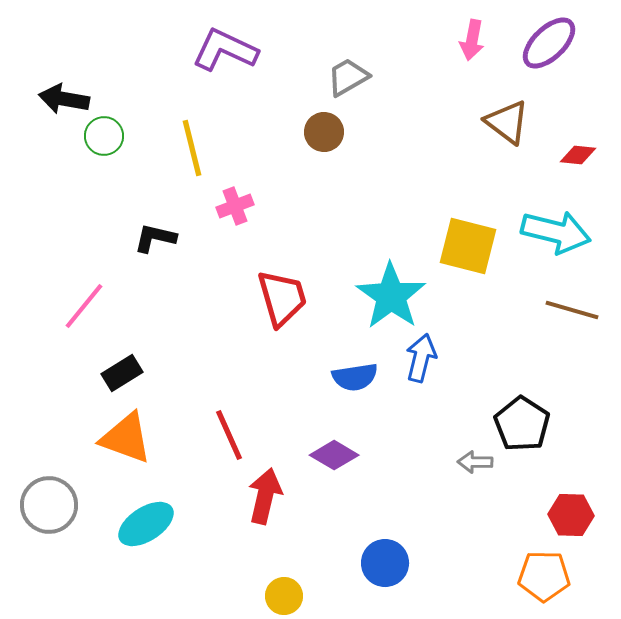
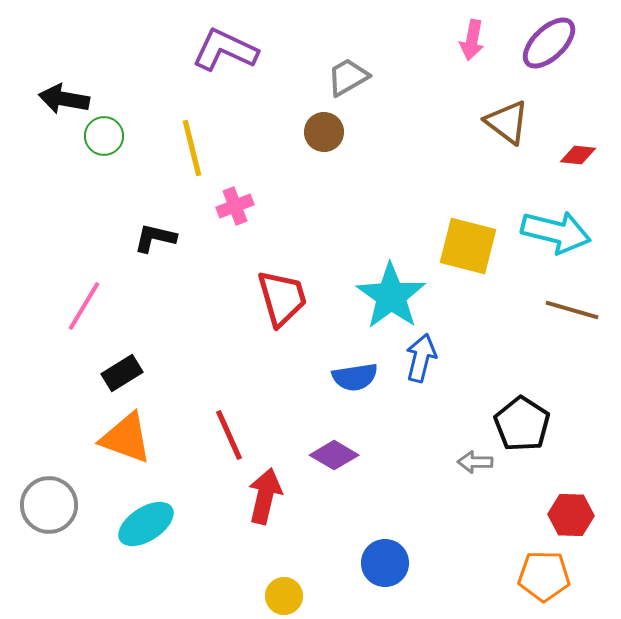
pink line: rotated 8 degrees counterclockwise
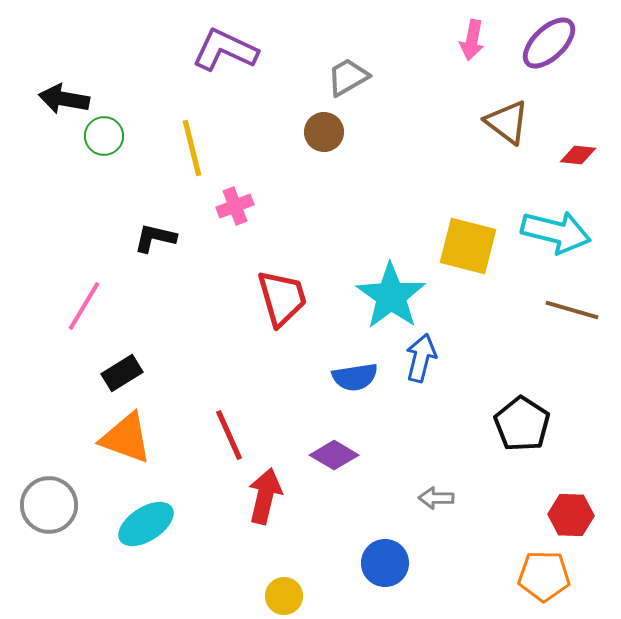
gray arrow: moved 39 px left, 36 px down
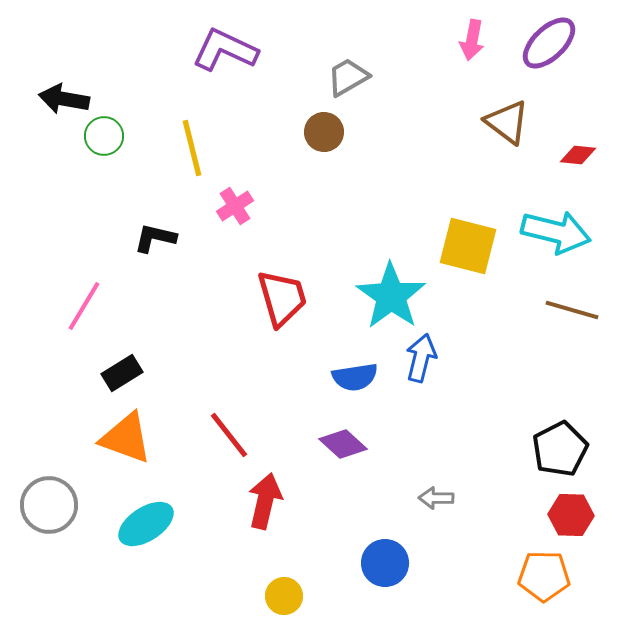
pink cross: rotated 12 degrees counterclockwise
black pentagon: moved 38 px right, 25 px down; rotated 12 degrees clockwise
red line: rotated 14 degrees counterclockwise
purple diamond: moved 9 px right, 11 px up; rotated 12 degrees clockwise
red arrow: moved 5 px down
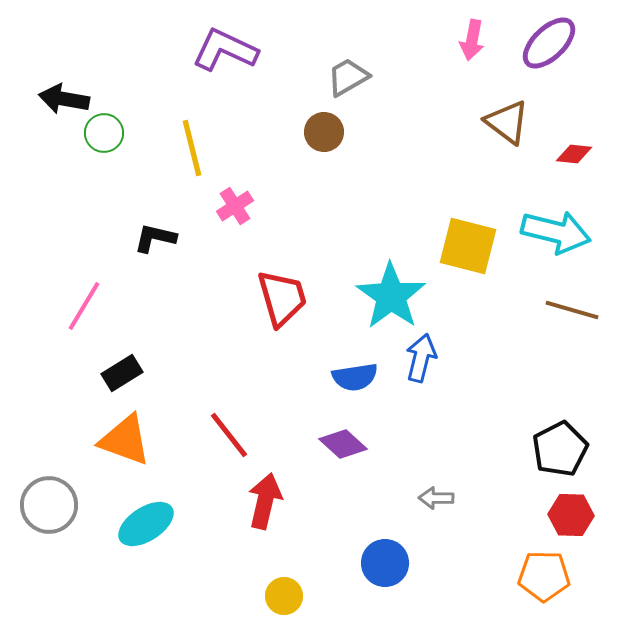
green circle: moved 3 px up
red diamond: moved 4 px left, 1 px up
orange triangle: moved 1 px left, 2 px down
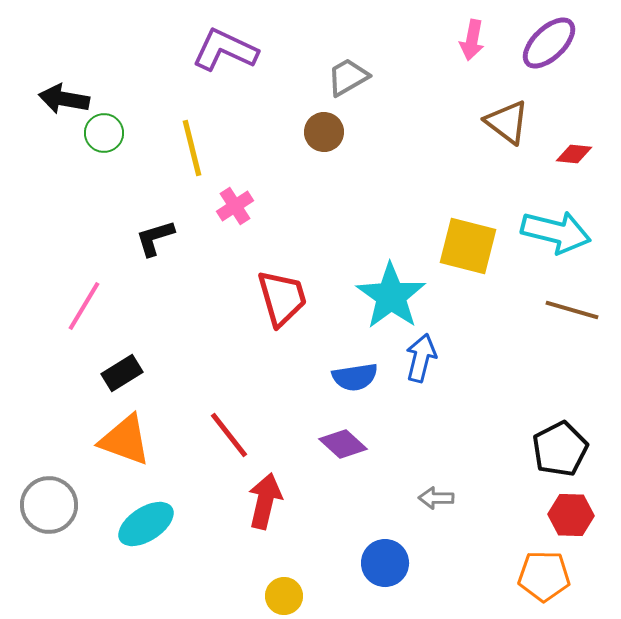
black L-shape: rotated 30 degrees counterclockwise
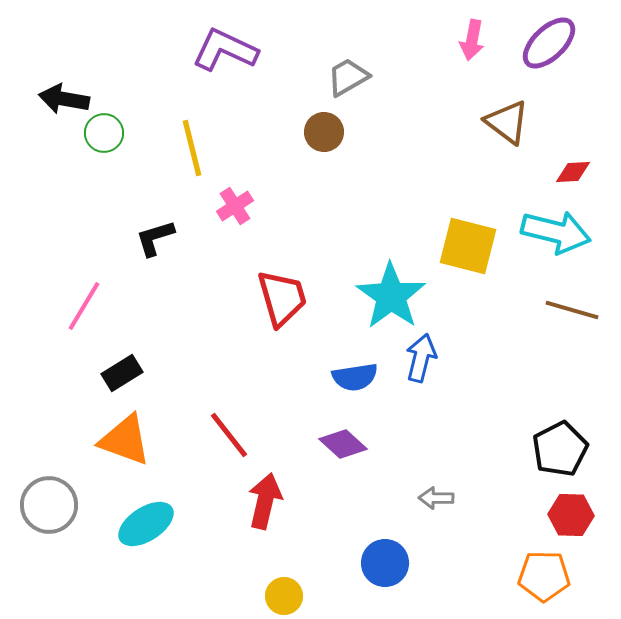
red diamond: moved 1 px left, 18 px down; rotated 9 degrees counterclockwise
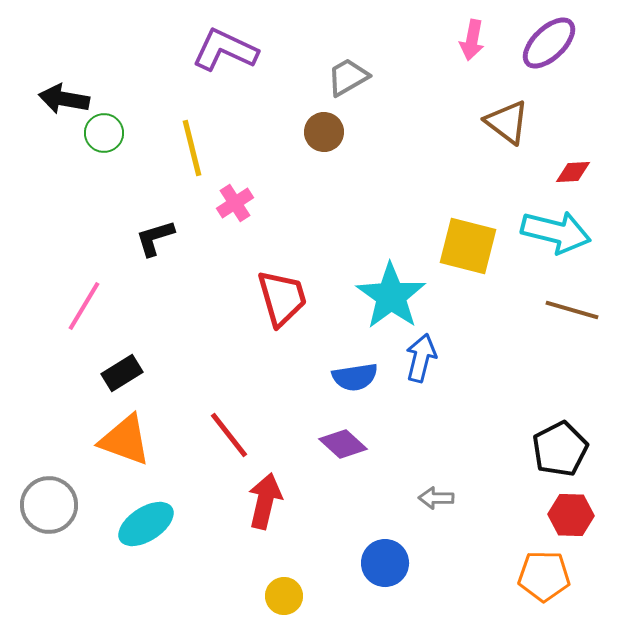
pink cross: moved 3 px up
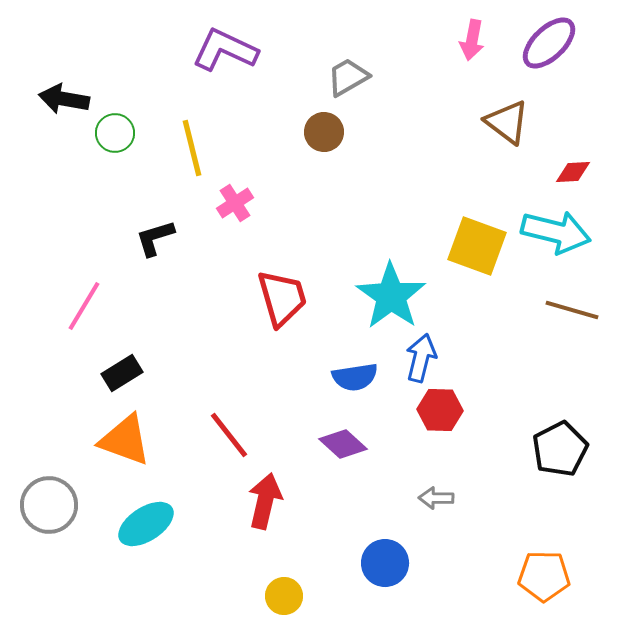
green circle: moved 11 px right
yellow square: moved 9 px right; rotated 6 degrees clockwise
red hexagon: moved 131 px left, 105 px up
